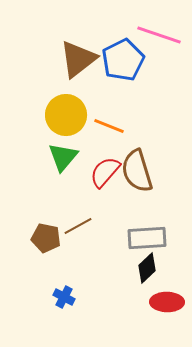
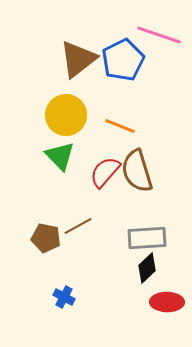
orange line: moved 11 px right
green triangle: moved 3 px left, 1 px up; rotated 24 degrees counterclockwise
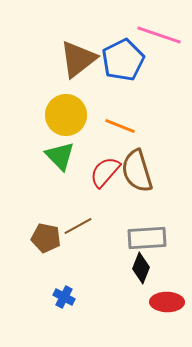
black diamond: moved 6 px left; rotated 24 degrees counterclockwise
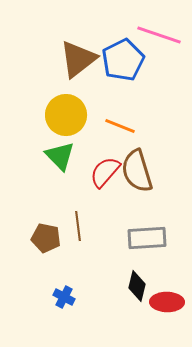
brown line: rotated 68 degrees counterclockwise
black diamond: moved 4 px left, 18 px down; rotated 8 degrees counterclockwise
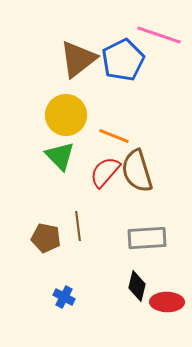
orange line: moved 6 px left, 10 px down
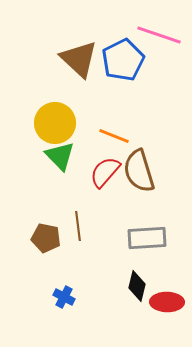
brown triangle: moved 1 px right; rotated 39 degrees counterclockwise
yellow circle: moved 11 px left, 8 px down
brown semicircle: moved 2 px right
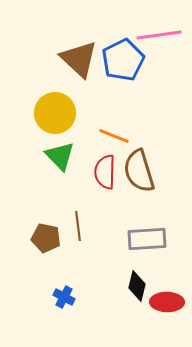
pink line: rotated 27 degrees counterclockwise
yellow circle: moved 10 px up
red semicircle: rotated 40 degrees counterclockwise
gray rectangle: moved 1 px down
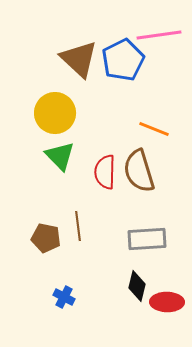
orange line: moved 40 px right, 7 px up
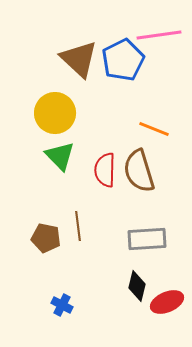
red semicircle: moved 2 px up
blue cross: moved 2 px left, 8 px down
red ellipse: rotated 24 degrees counterclockwise
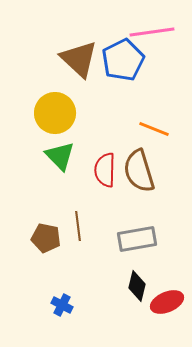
pink line: moved 7 px left, 3 px up
gray rectangle: moved 10 px left; rotated 6 degrees counterclockwise
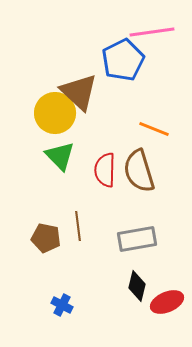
brown triangle: moved 33 px down
